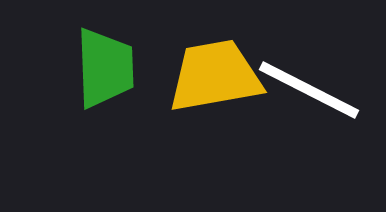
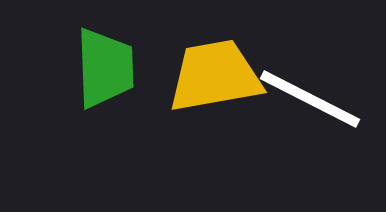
white line: moved 1 px right, 9 px down
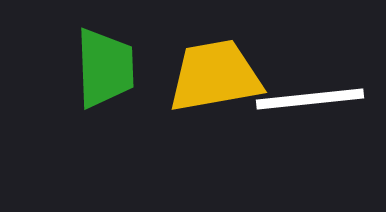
white line: rotated 33 degrees counterclockwise
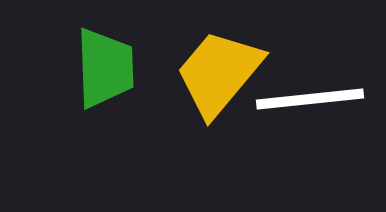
yellow trapezoid: moved 4 px right, 3 px up; rotated 40 degrees counterclockwise
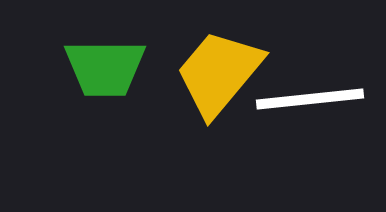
green trapezoid: rotated 92 degrees clockwise
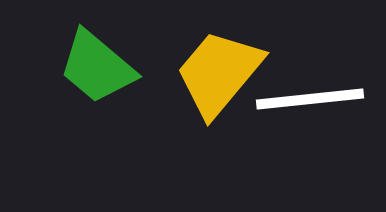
green trapezoid: moved 8 px left, 1 px up; rotated 40 degrees clockwise
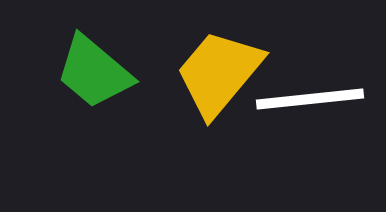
green trapezoid: moved 3 px left, 5 px down
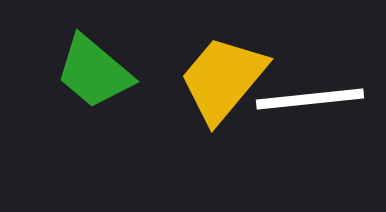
yellow trapezoid: moved 4 px right, 6 px down
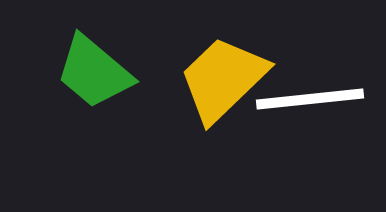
yellow trapezoid: rotated 6 degrees clockwise
